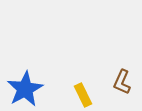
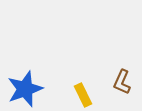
blue star: rotated 9 degrees clockwise
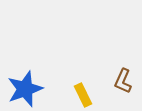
brown L-shape: moved 1 px right, 1 px up
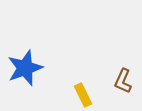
blue star: moved 21 px up
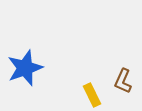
yellow rectangle: moved 9 px right
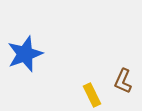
blue star: moved 14 px up
